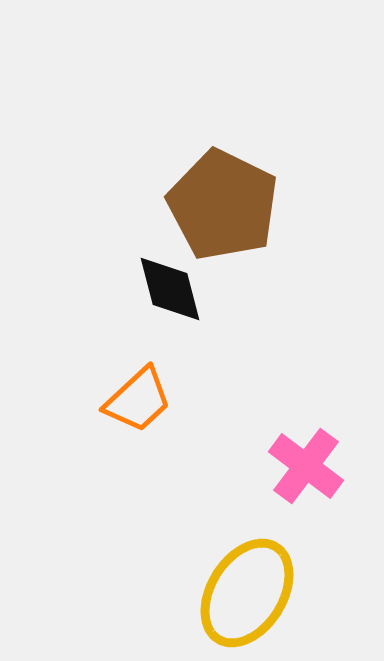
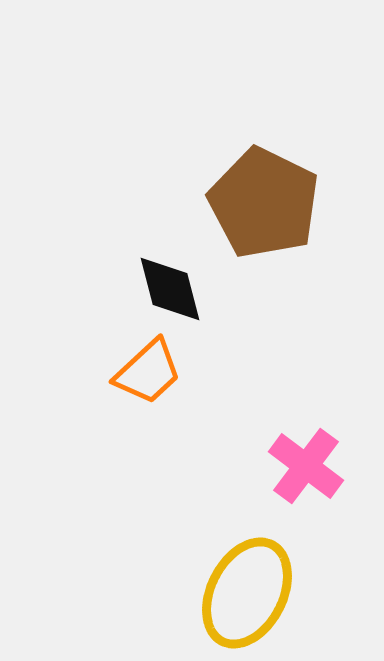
brown pentagon: moved 41 px right, 2 px up
orange trapezoid: moved 10 px right, 28 px up
yellow ellipse: rotated 5 degrees counterclockwise
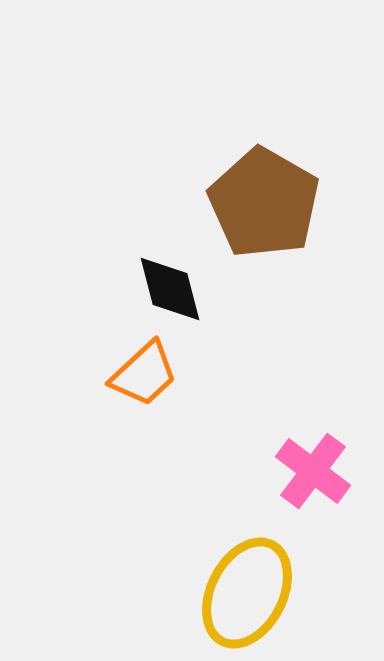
brown pentagon: rotated 4 degrees clockwise
orange trapezoid: moved 4 px left, 2 px down
pink cross: moved 7 px right, 5 px down
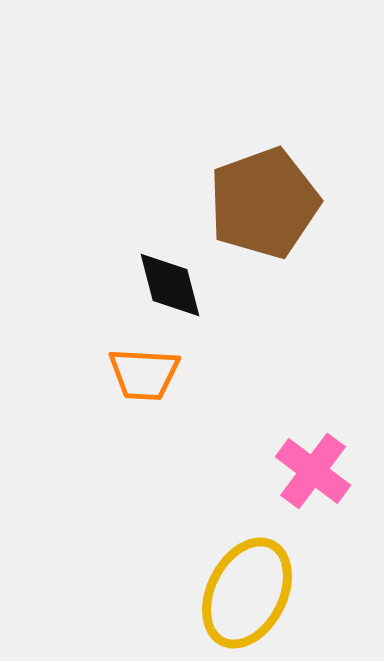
brown pentagon: rotated 22 degrees clockwise
black diamond: moved 4 px up
orange trapezoid: rotated 46 degrees clockwise
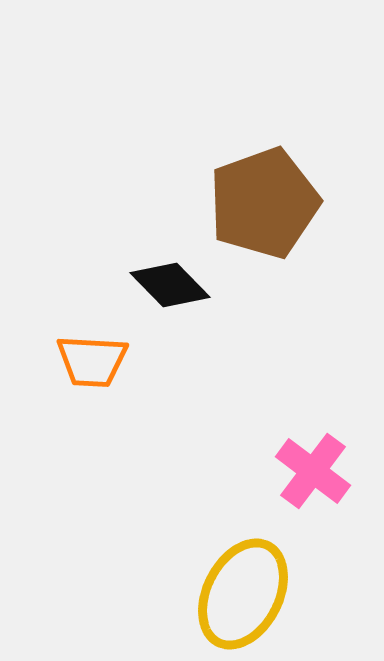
black diamond: rotated 30 degrees counterclockwise
orange trapezoid: moved 52 px left, 13 px up
yellow ellipse: moved 4 px left, 1 px down
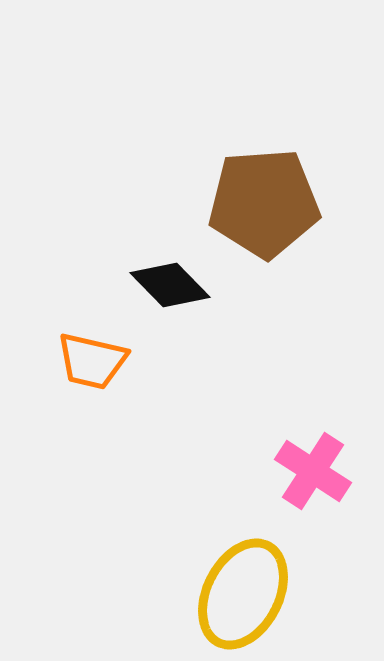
brown pentagon: rotated 16 degrees clockwise
orange trapezoid: rotated 10 degrees clockwise
pink cross: rotated 4 degrees counterclockwise
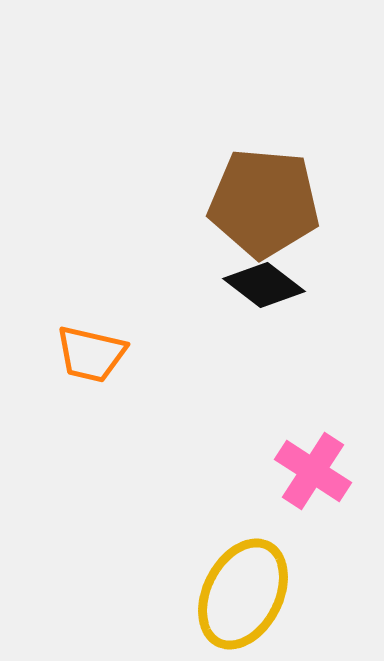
brown pentagon: rotated 9 degrees clockwise
black diamond: moved 94 px right; rotated 8 degrees counterclockwise
orange trapezoid: moved 1 px left, 7 px up
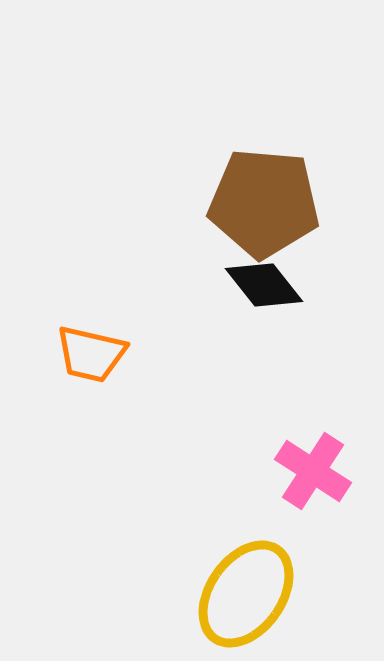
black diamond: rotated 14 degrees clockwise
yellow ellipse: moved 3 px right; rotated 8 degrees clockwise
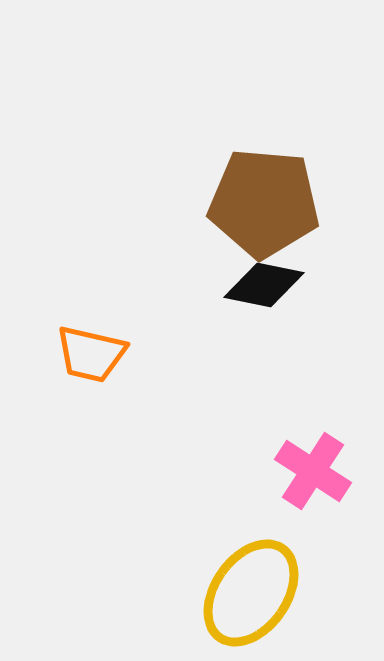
black diamond: rotated 40 degrees counterclockwise
yellow ellipse: moved 5 px right, 1 px up
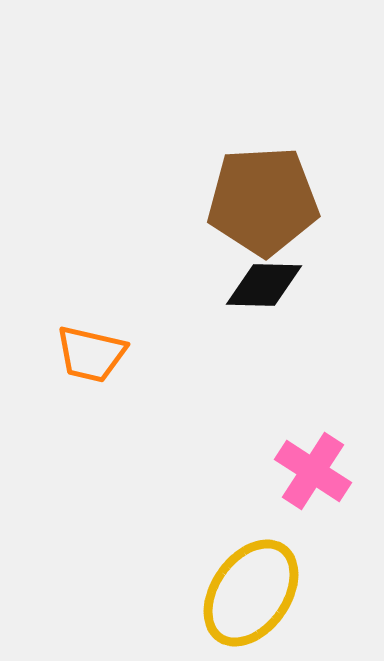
brown pentagon: moved 1 px left, 2 px up; rotated 8 degrees counterclockwise
black diamond: rotated 10 degrees counterclockwise
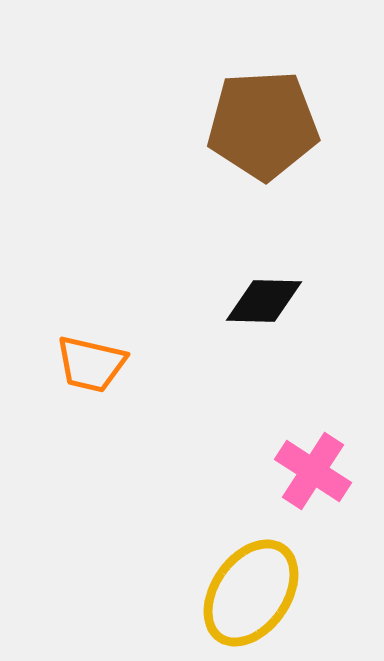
brown pentagon: moved 76 px up
black diamond: moved 16 px down
orange trapezoid: moved 10 px down
